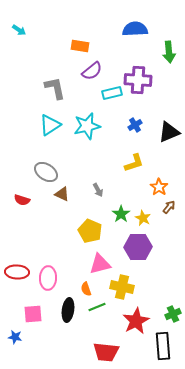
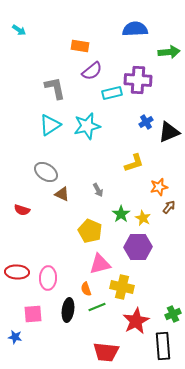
green arrow: rotated 90 degrees counterclockwise
blue cross: moved 11 px right, 3 px up
orange star: rotated 24 degrees clockwise
red semicircle: moved 10 px down
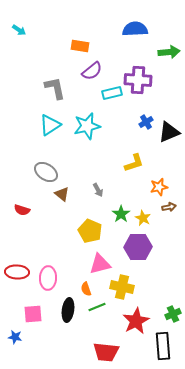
brown triangle: rotated 14 degrees clockwise
brown arrow: rotated 40 degrees clockwise
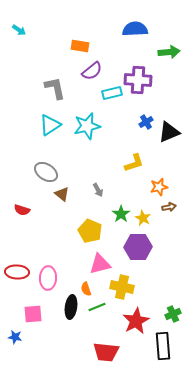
black ellipse: moved 3 px right, 3 px up
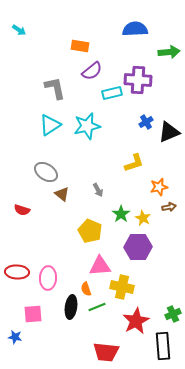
pink triangle: moved 2 px down; rotated 10 degrees clockwise
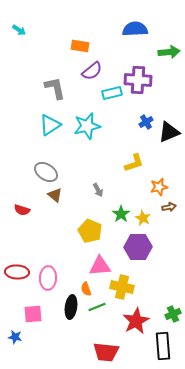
brown triangle: moved 7 px left, 1 px down
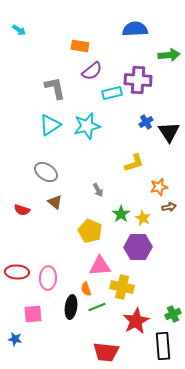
green arrow: moved 3 px down
black triangle: rotated 40 degrees counterclockwise
brown triangle: moved 7 px down
blue star: moved 2 px down
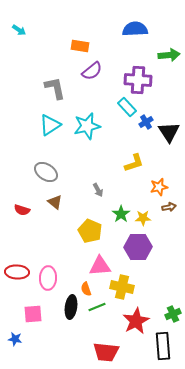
cyan rectangle: moved 15 px right, 14 px down; rotated 60 degrees clockwise
yellow star: rotated 28 degrees counterclockwise
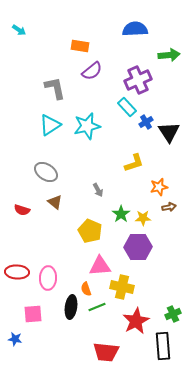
purple cross: rotated 28 degrees counterclockwise
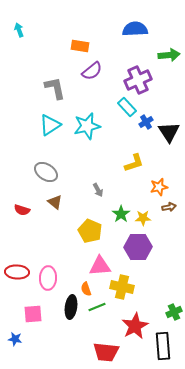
cyan arrow: rotated 144 degrees counterclockwise
green cross: moved 1 px right, 2 px up
red star: moved 1 px left, 5 px down
